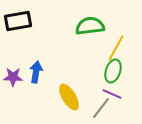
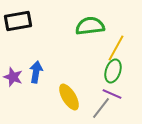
purple star: rotated 18 degrees clockwise
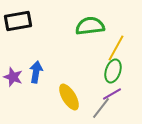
purple line: rotated 54 degrees counterclockwise
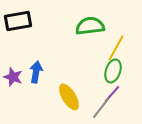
purple line: rotated 18 degrees counterclockwise
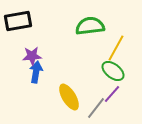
green ellipse: rotated 70 degrees counterclockwise
purple star: moved 19 px right, 21 px up; rotated 24 degrees counterclockwise
gray line: moved 5 px left
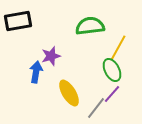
yellow line: moved 2 px right
purple star: moved 19 px right; rotated 12 degrees counterclockwise
green ellipse: moved 1 px left, 1 px up; rotated 25 degrees clockwise
yellow ellipse: moved 4 px up
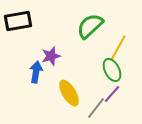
green semicircle: rotated 36 degrees counterclockwise
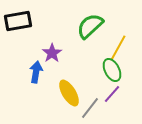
purple star: moved 1 px right, 3 px up; rotated 18 degrees counterclockwise
gray line: moved 6 px left
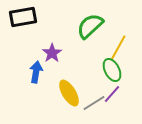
black rectangle: moved 5 px right, 4 px up
gray line: moved 4 px right, 5 px up; rotated 20 degrees clockwise
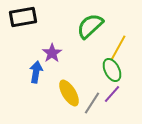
gray line: moved 2 px left; rotated 25 degrees counterclockwise
